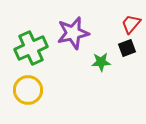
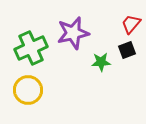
black square: moved 2 px down
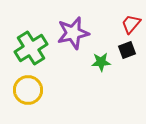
green cross: rotated 8 degrees counterclockwise
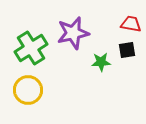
red trapezoid: rotated 60 degrees clockwise
black square: rotated 12 degrees clockwise
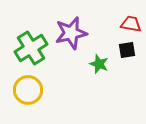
purple star: moved 2 px left
green star: moved 2 px left, 2 px down; rotated 24 degrees clockwise
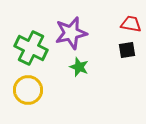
green cross: rotated 32 degrees counterclockwise
green star: moved 20 px left, 3 px down
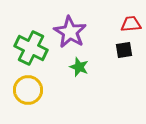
red trapezoid: rotated 15 degrees counterclockwise
purple star: moved 1 px left, 1 px up; rotated 28 degrees counterclockwise
black square: moved 3 px left
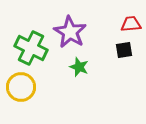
yellow circle: moved 7 px left, 3 px up
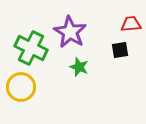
black square: moved 4 px left
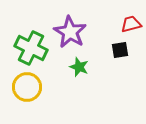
red trapezoid: rotated 10 degrees counterclockwise
yellow circle: moved 6 px right
